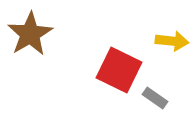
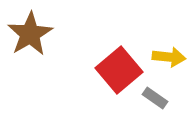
yellow arrow: moved 3 px left, 16 px down
red square: rotated 24 degrees clockwise
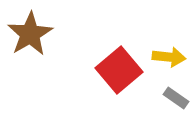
gray rectangle: moved 21 px right
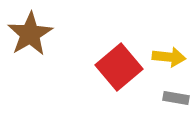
red square: moved 3 px up
gray rectangle: rotated 25 degrees counterclockwise
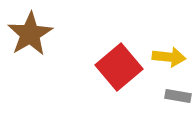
gray rectangle: moved 2 px right, 2 px up
